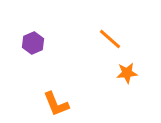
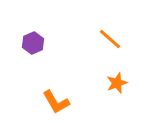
orange star: moved 10 px left, 10 px down; rotated 15 degrees counterclockwise
orange L-shape: moved 2 px up; rotated 8 degrees counterclockwise
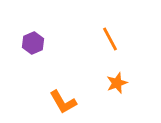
orange line: rotated 20 degrees clockwise
orange L-shape: moved 7 px right
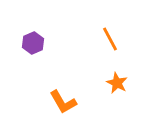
orange star: rotated 25 degrees counterclockwise
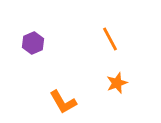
orange star: rotated 25 degrees clockwise
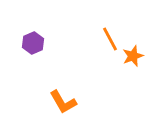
orange star: moved 16 px right, 27 px up
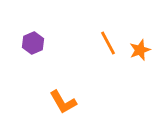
orange line: moved 2 px left, 4 px down
orange star: moved 7 px right, 6 px up
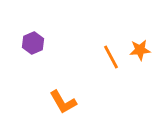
orange line: moved 3 px right, 14 px down
orange star: rotated 15 degrees clockwise
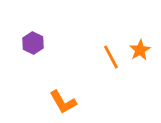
purple hexagon: rotated 10 degrees counterclockwise
orange star: rotated 25 degrees counterclockwise
